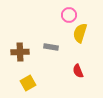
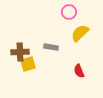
pink circle: moved 3 px up
yellow semicircle: rotated 30 degrees clockwise
red semicircle: moved 1 px right
yellow square: moved 19 px up; rotated 14 degrees clockwise
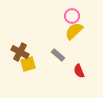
pink circle: moved 3 px right, 4 px down
yellow semicircle: moved 6 px left, 2 px up
gray rectangle: moved 7 px right, 8 px down; rotated 32 degrees clockwise
brown cross: rotated 30 degrees clockwise
